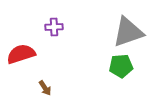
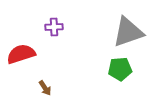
green pentagon: moved 1 px left, 3 px down
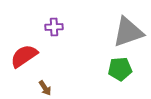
red semicircle: moved 3 px right, 2 px down; rotated 16 degrees counterclockwise
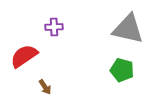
gray triangle: moved 3 px up; rotated 32 degrees clockwise
green pentagon: moved 2 px right, 1 px down; rotated 20 degrees clockwise
brown arrow: moved 1 px up
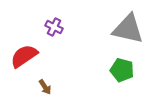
purple cross: rotated 30 degrees clockwise
